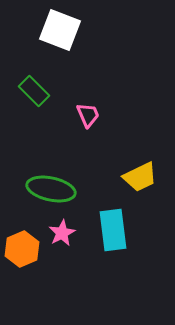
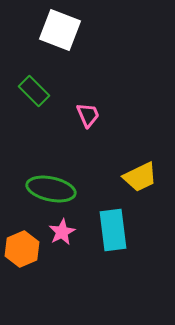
pink star: moved 1 px up
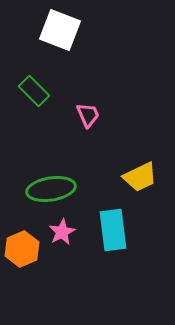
green ellipse: rotated 21 degrees counterclockwise
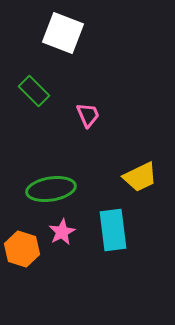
white square: moved 3 px right, 3 px down
orange hexagon: rotated 20 degrees counterclockwise
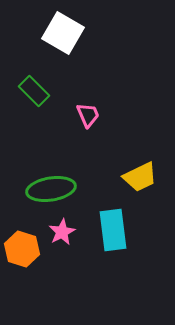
white square: rotated 9 degrees clockwise
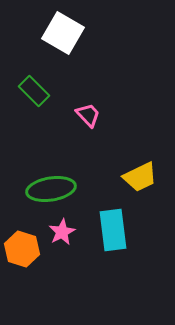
pink trapezoid: rotated 20 degrees counterclockwise
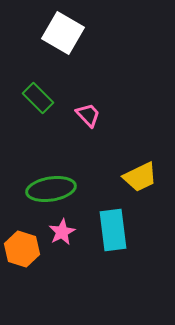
green rectangle: moved 4 px right, 7 px down
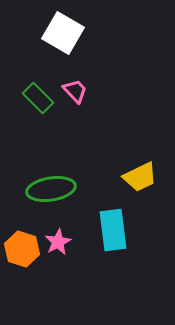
pink trapezoid: moved 13 px left, 24 px up
pink star: moved 4 px left, 10 px down
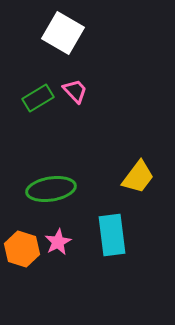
green rectangle: rotated 76 degrees counterclockwise
yellow trapezoid: moved 2 px left; rotated 27 degrees counterclockwise
cyan rectangle: moved 1 px left, 5 px down
